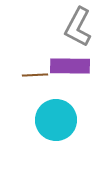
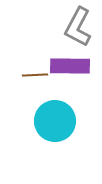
cyan circle: moved 1 px left, 1 px down
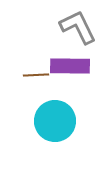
gray L-shape: rotated 126 degrees clockwise
brown line: moved 1 px right
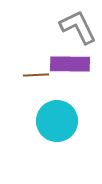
purple rectangle: moved 2 px up
cyan circle: moved 2 px right
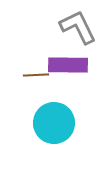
purple rectangle: moved 2 px left, 1 px down
cyan circle: moved 3 px left, 2 px down
